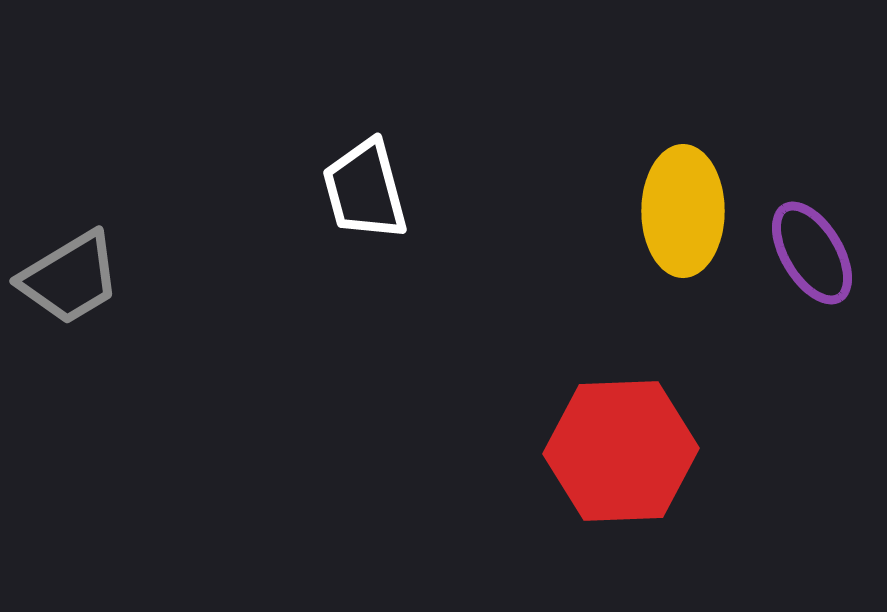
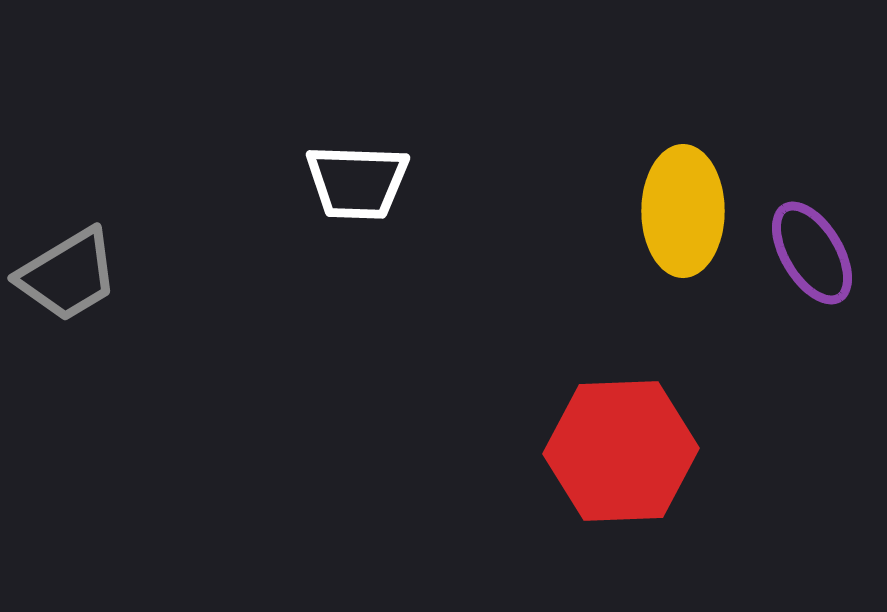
white trapezoid: moved 8 px left, 8 px up; rotated 73 degrees counterclockwise
gray trapezoid: moved 2 px left, 3 px up
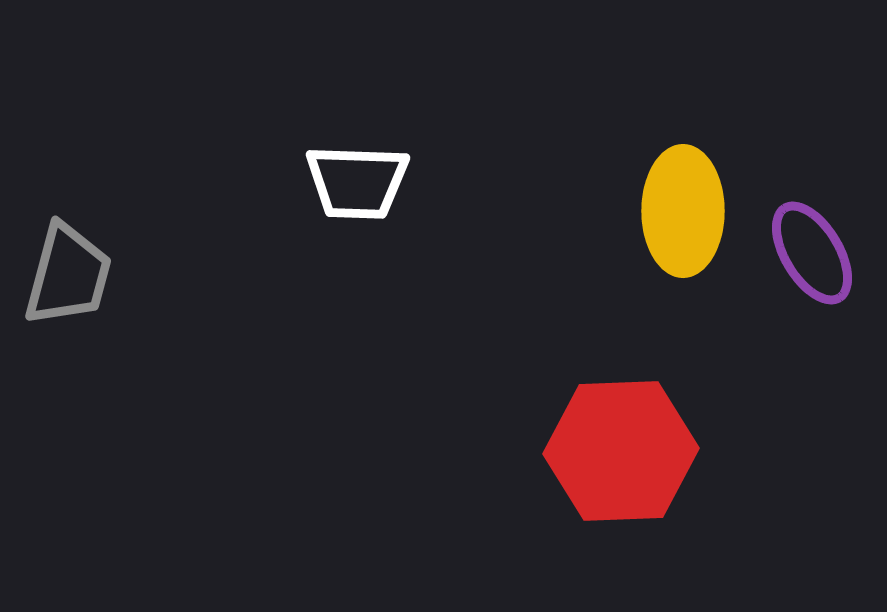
gray trapezoid: rotated 44 degrees counterclockwise
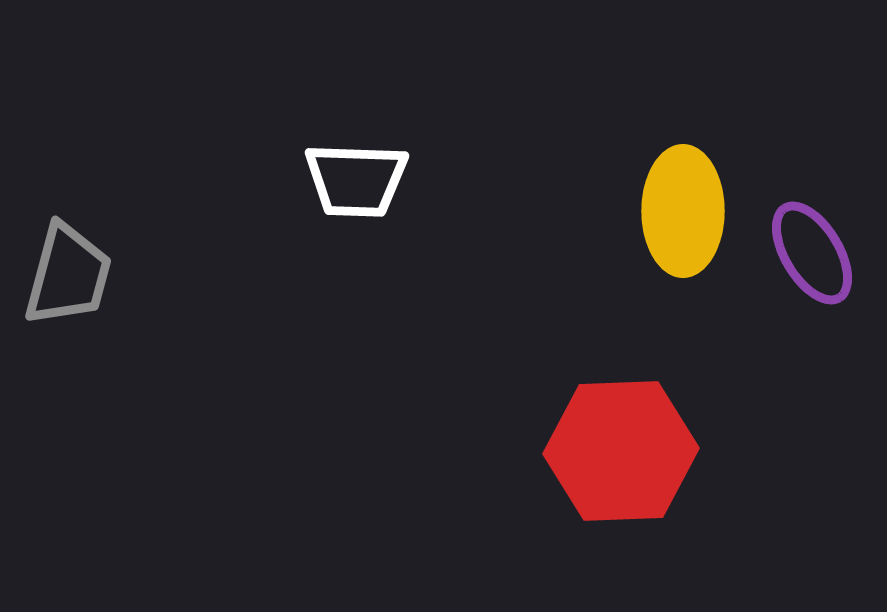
white trapezoid: moved 1 px left, 2 px up
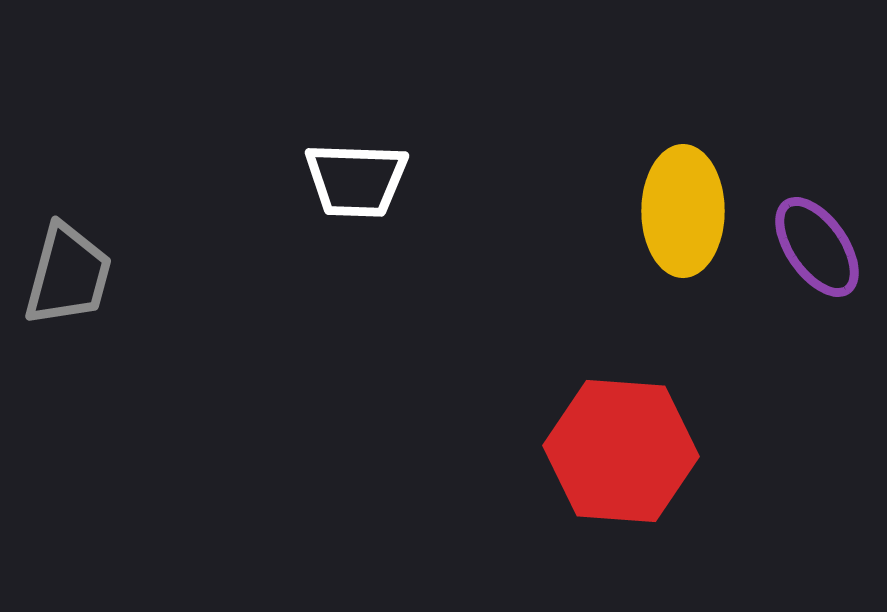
purple ellipse: moved 5 px right, 6 px up; rotated 4 degrees counterclockwise
red hexagon: rotated 6 degrees clockwise
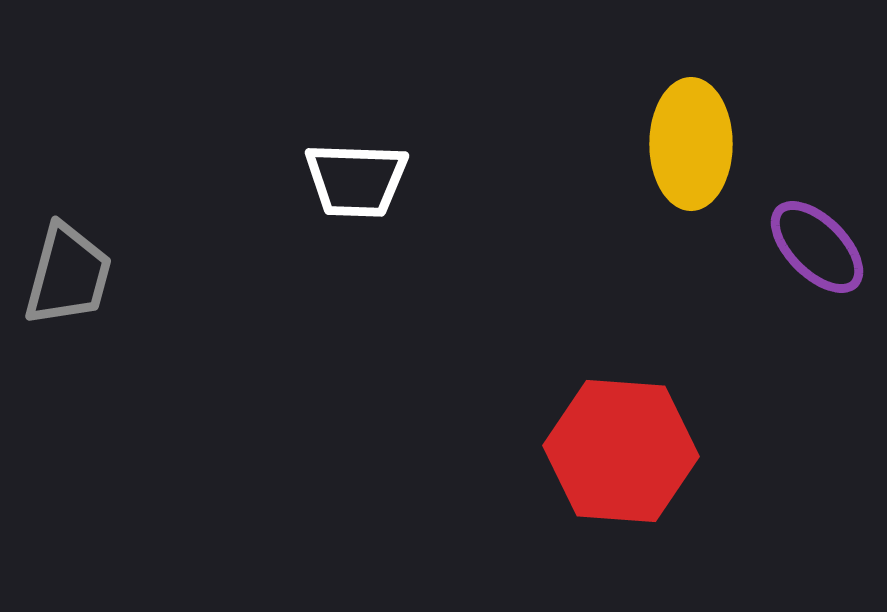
yellow ellipse: moved 8 px right, 67 px up
purple ellipse: rotated 10 degrees counterclockwise
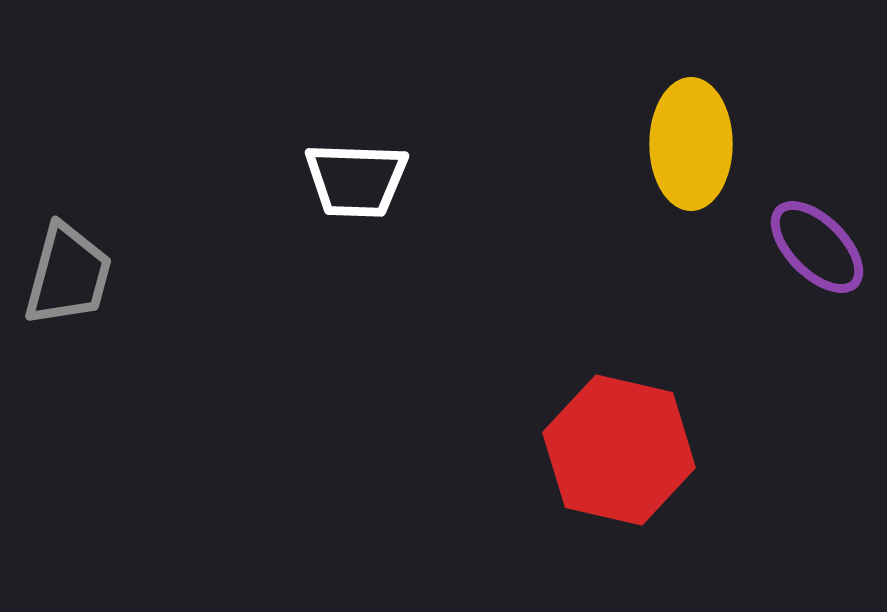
red hexagon: moved 2 px left, 1 px up; rotated 9 degrees clockwise
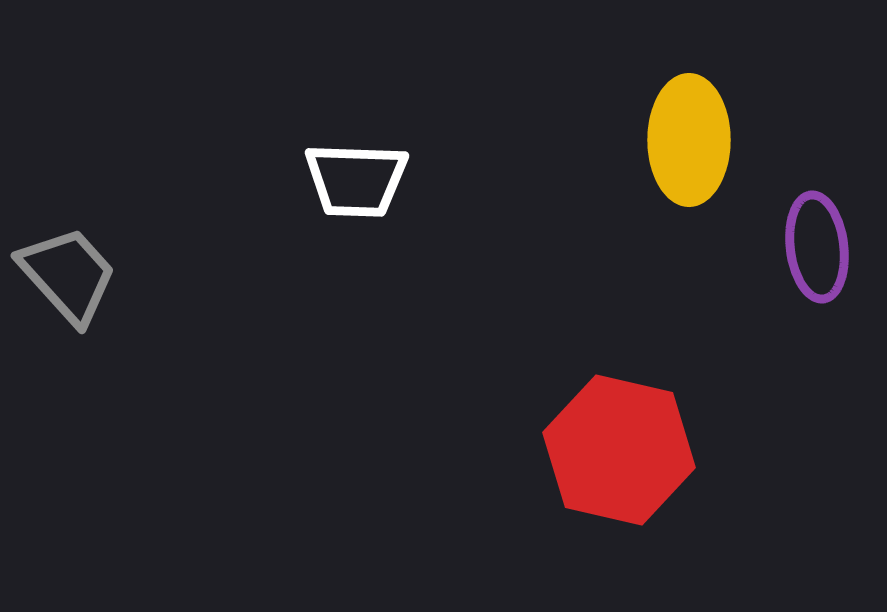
yellow ellipse: moved 2 px left, 4 px up
purple ellipse: rotated 38 degrees clockwise
gray trapezoid: rotated 57 degrees counterclockwise
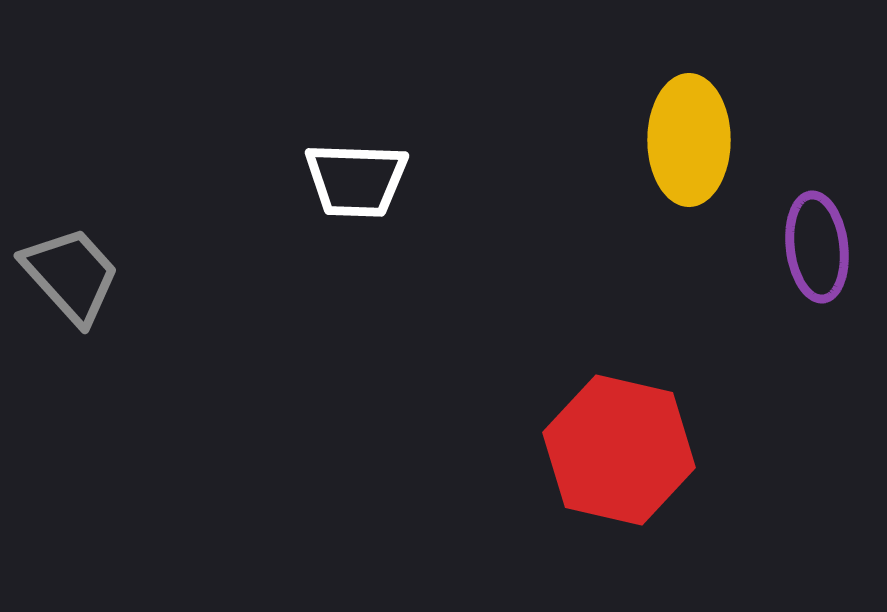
gray trapezoid: moved 3 px right
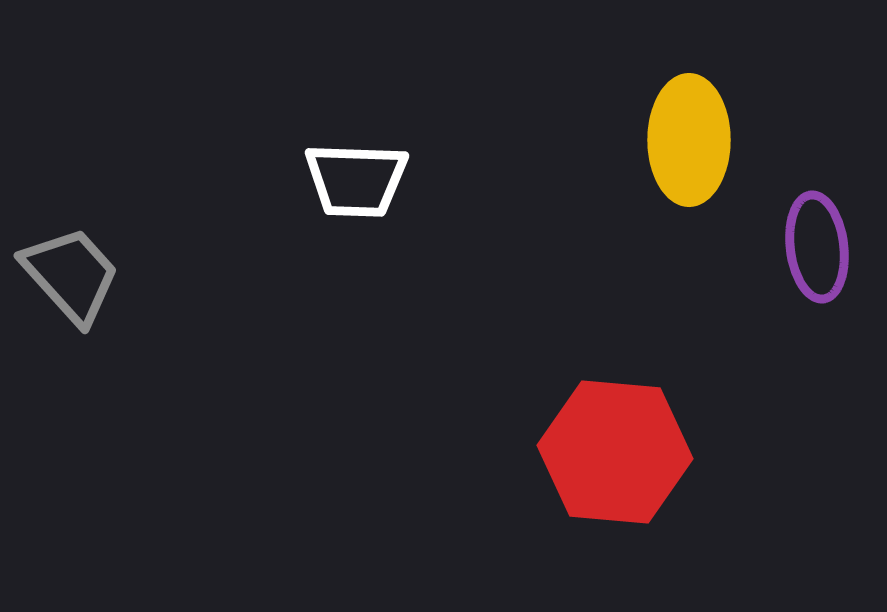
red hexagon: moved 4 px left, 2 px down; rotated 8 degrees counterclockwise
